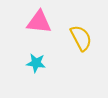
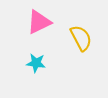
pink triangle: rotated 32 degrees counterclockwise
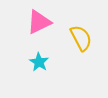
cyan star: moved 3 px right, 1 px up; rotated 24 degrees clockwise
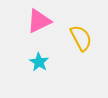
pink triangle: moved 1 px up
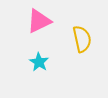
yellow semicircle: moved 1 px right, 1 px down; rotated 16 degrees clockwise
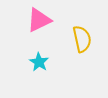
pink triangle: moved 1 px up
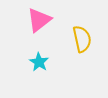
pink triangle: rotated 12 degrees counterclockwise
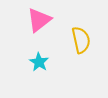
yellow semicircle: moved 1 px left, 1 px down
